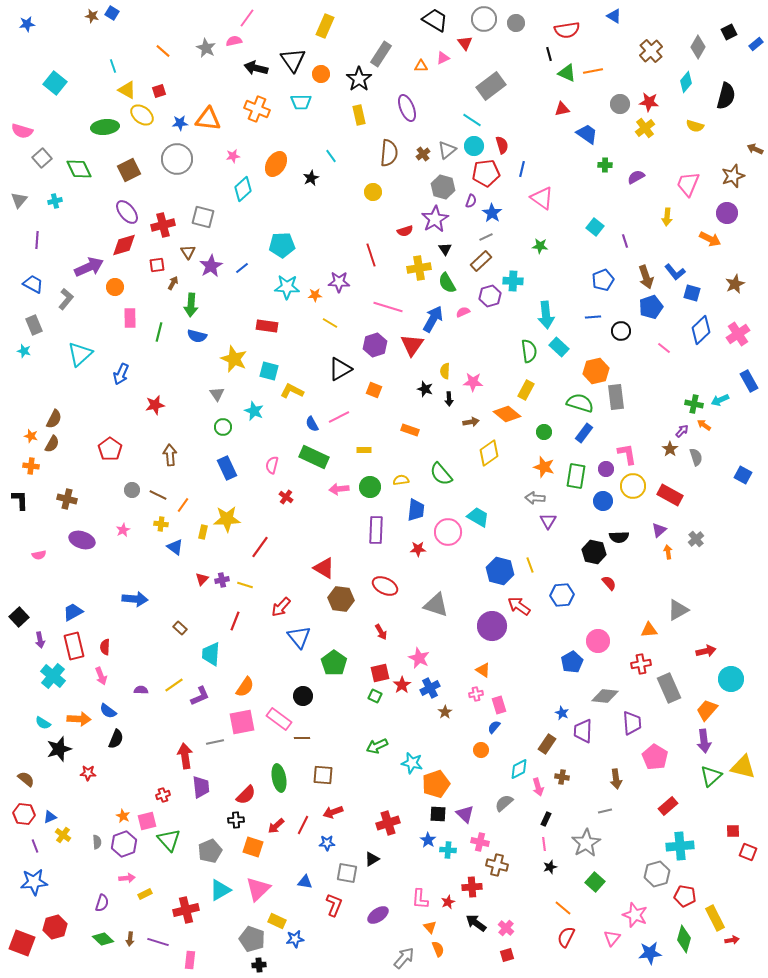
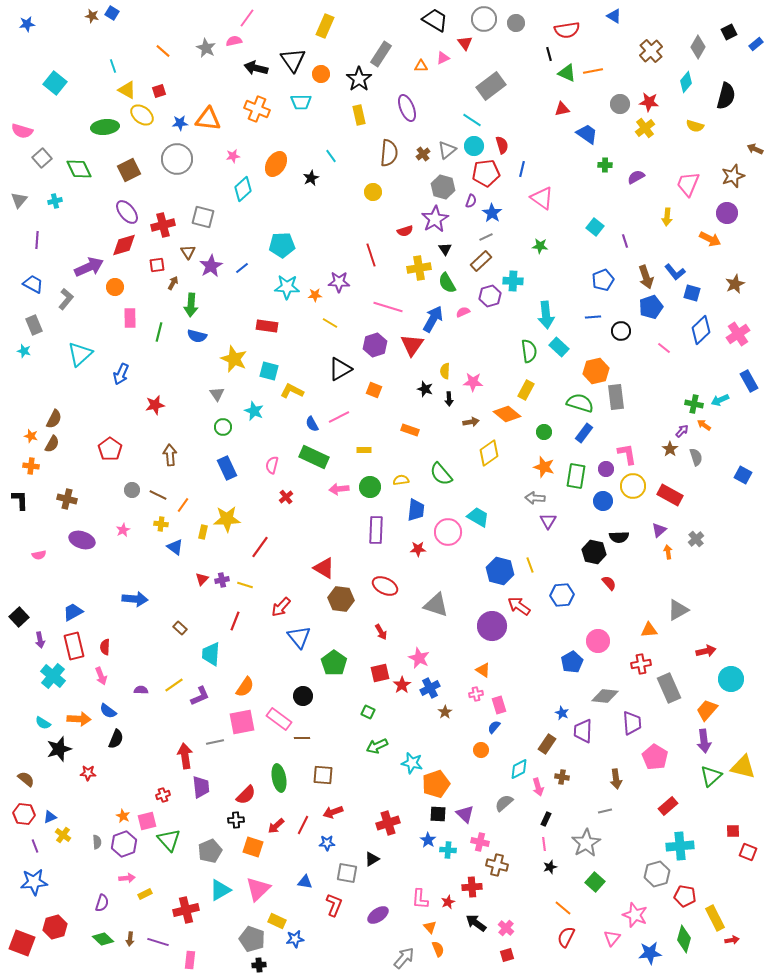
red cross at (286, 497): rotated 16 degrees clockwise
green square at (375, 696): moved 7 px left, 16 px down
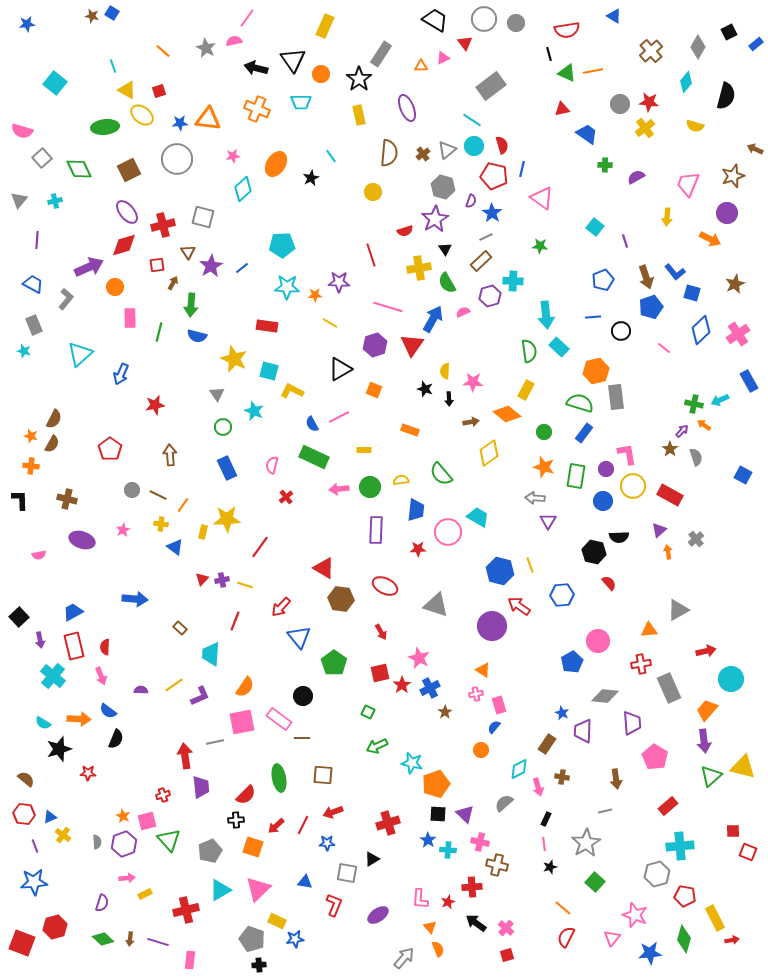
red pentagon at (486, 173): moved 8 px right, 3 px down; rotated 20 degrees clockwise
